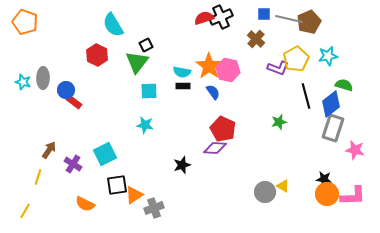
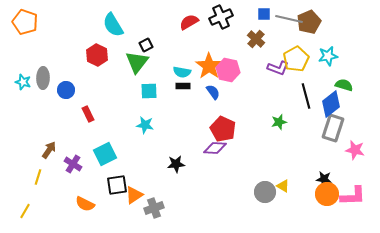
red semicircle at (204, 18): moved 15 px left, 4 px down; rotated 12 degrees counterclockwise
red rectangle at (74, 102): moved 14 px right, 12 px down; rotated 28 degrees clockwise
black star at (182, 165): moved 6 px left, 1 px up; rotated 12 degrees clockwise
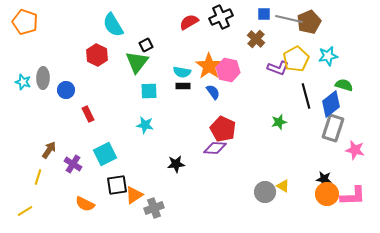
yellow line at (25, 211): rotated 28 degrees clockwise
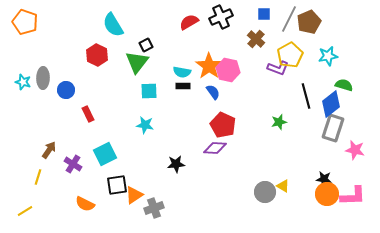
gray line at (289, 19): rotated 76 degrees counterclockwise
yellow pentagon at (296, 59): moved 6 px left, 4 px up
red pentagon at (223, 129): moved 4 px up
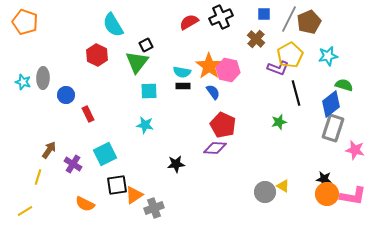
blue circle at (66, 90): moved 5 px down
black line at (306, 96): moved 10 px left, 3 px up
pink L-shape at (353, 196): rotated 12 degrees clockwise
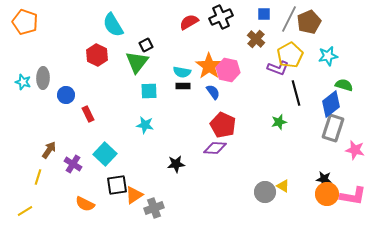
cyan square at (105, 154): rotated 20 degrees counterclockwise
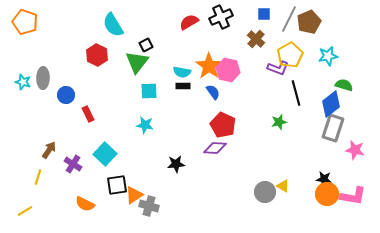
gray cross at (154, 208): moved 5 px left, 2 px up; rotated 36 degrees clockwise
